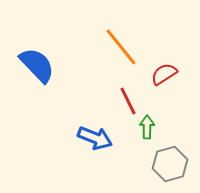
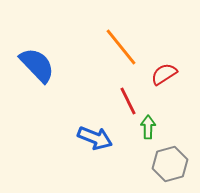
green arrow: moved 1 px right
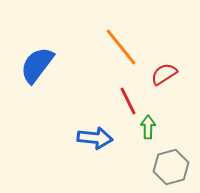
blue semicircle: rotated 99 degrees counterclockwise
blue arrow: rotated 16 degrees counterclockwise
gray hexagon: moved 1 px right, 3 px down
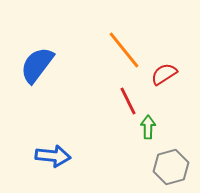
orange line: moved 3 px right, 3 px down
blue arrow: moved 42 px left, 18 px down
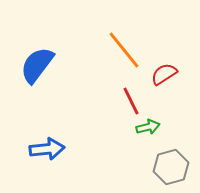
red line: moved 3 px right
green arrow: rotated 75 degrees clockwise
blue arrow: moved 6 px left, 7 px up; rotated 12 degrees counterclockwise
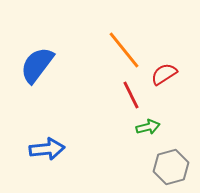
red line: moved 6 px up
